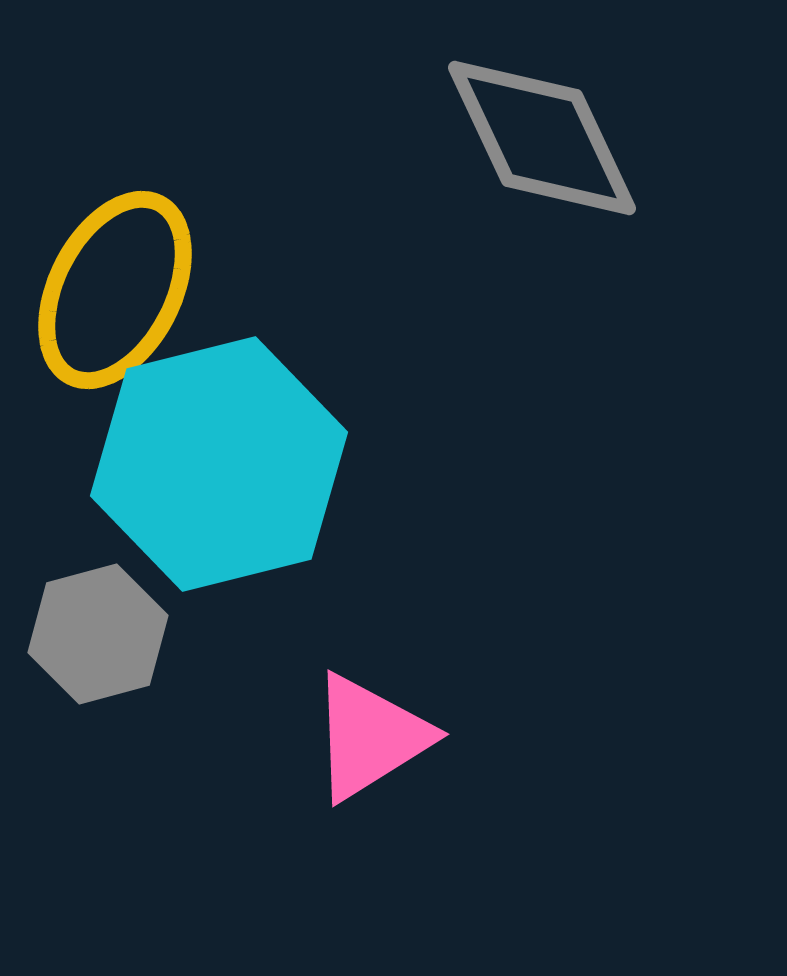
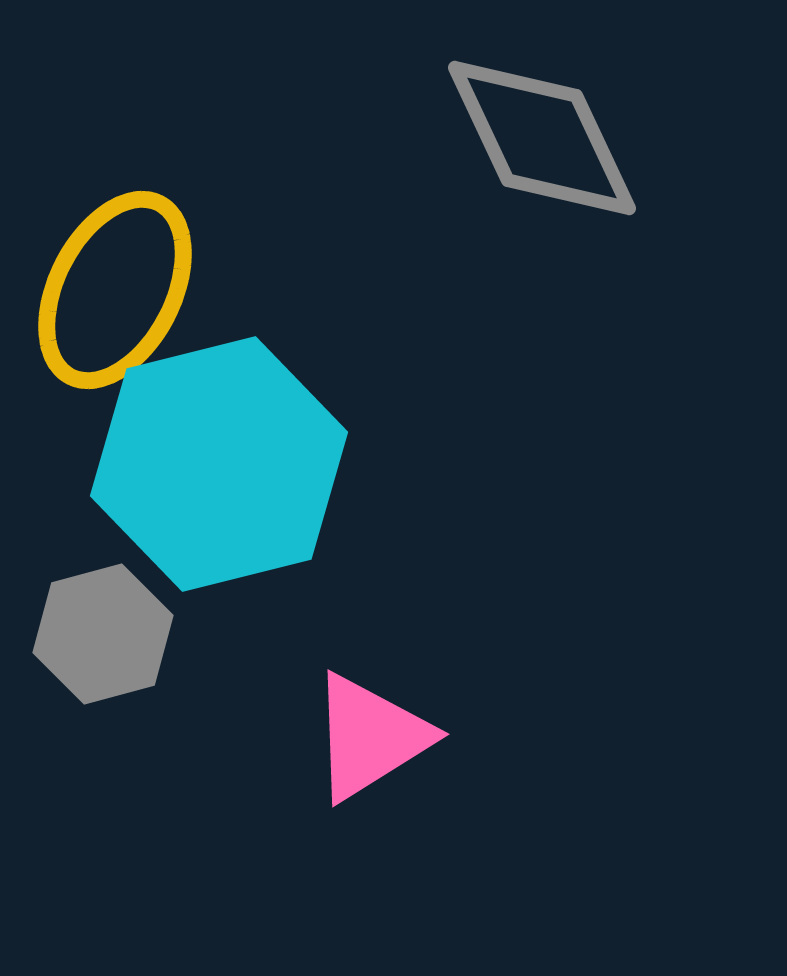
gray hexagon: moved 5 px right
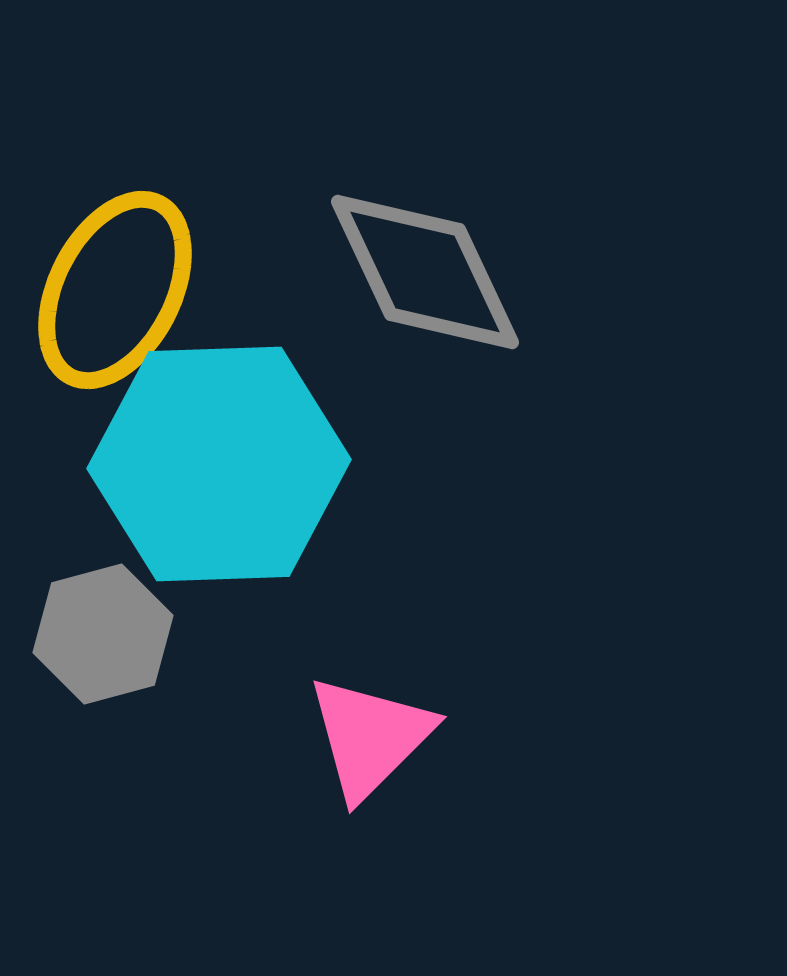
gray diamond: moved 117 px left, 134 px down
cyan hexagon: rotated 12 degrees clockwise
pink triangle: rotated 13 degrees counterclockwise
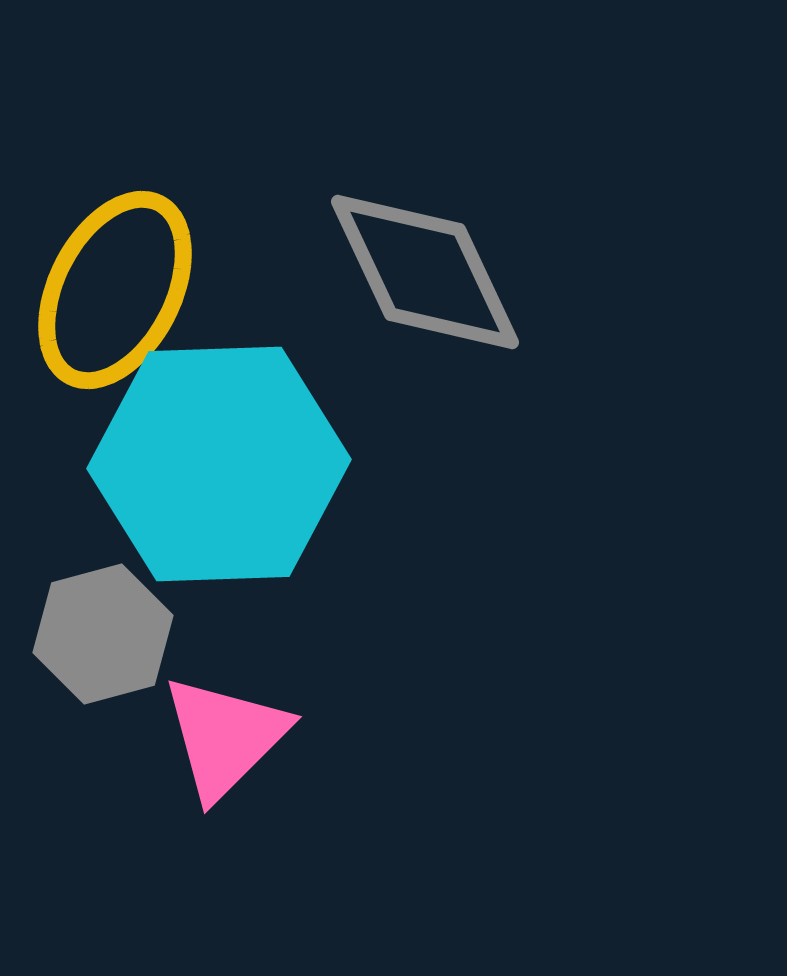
pink triangle: moved 145 px left
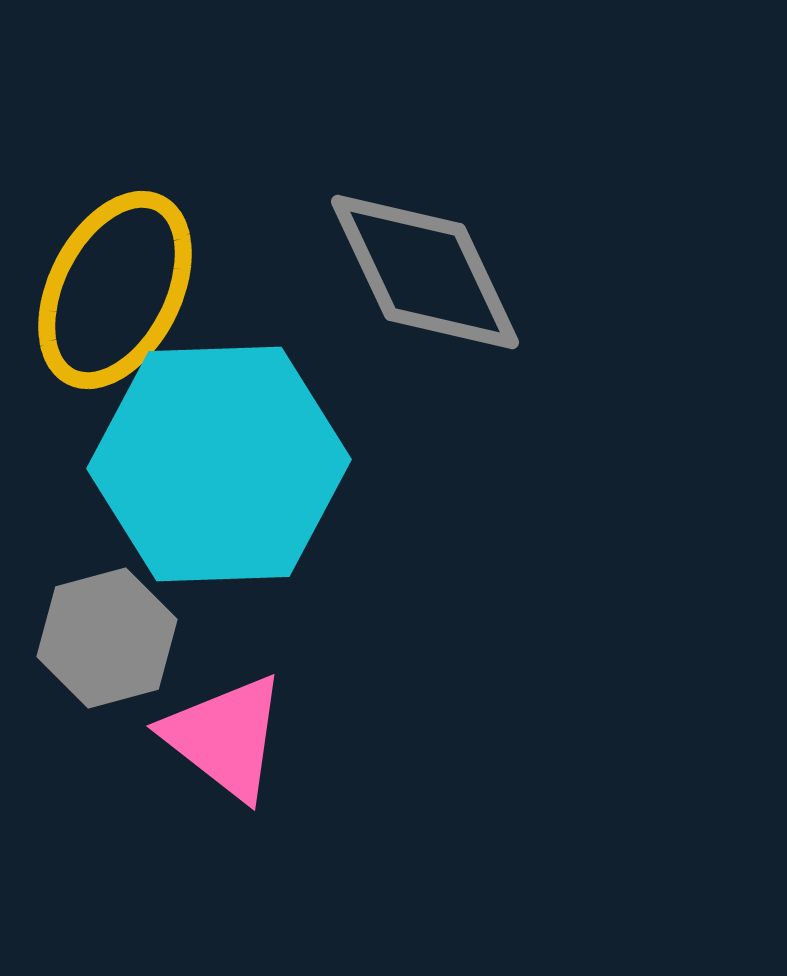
gray hexagon: moved 4 px right, 4 px down
pink triangle: rotated 37 degrees counterclockwise
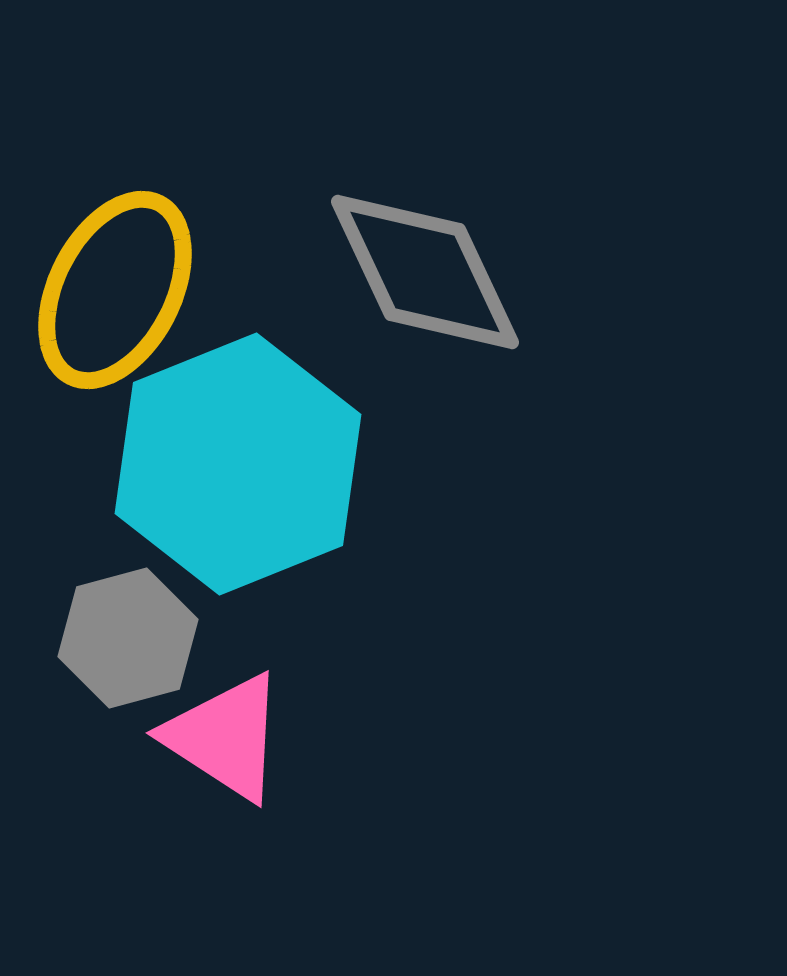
cyan hexagon: moved 19 px right; rotated 20 degrees counterclockwise
gray hexagon: moved 21 px right
pink triangle: rotated 5 degrees counterclockwise
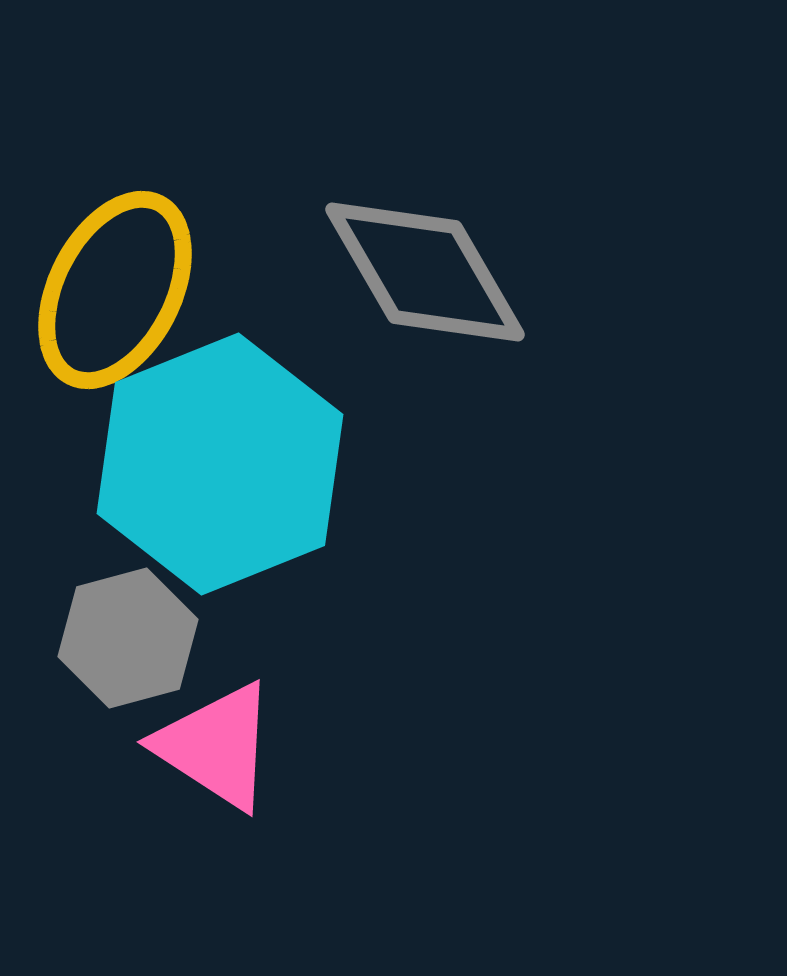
gray diamond: rotated 5 degrees counterclockwise
cyan hexagon: moved 18 px left
pink triangle: moved 9 px left, 9 px down
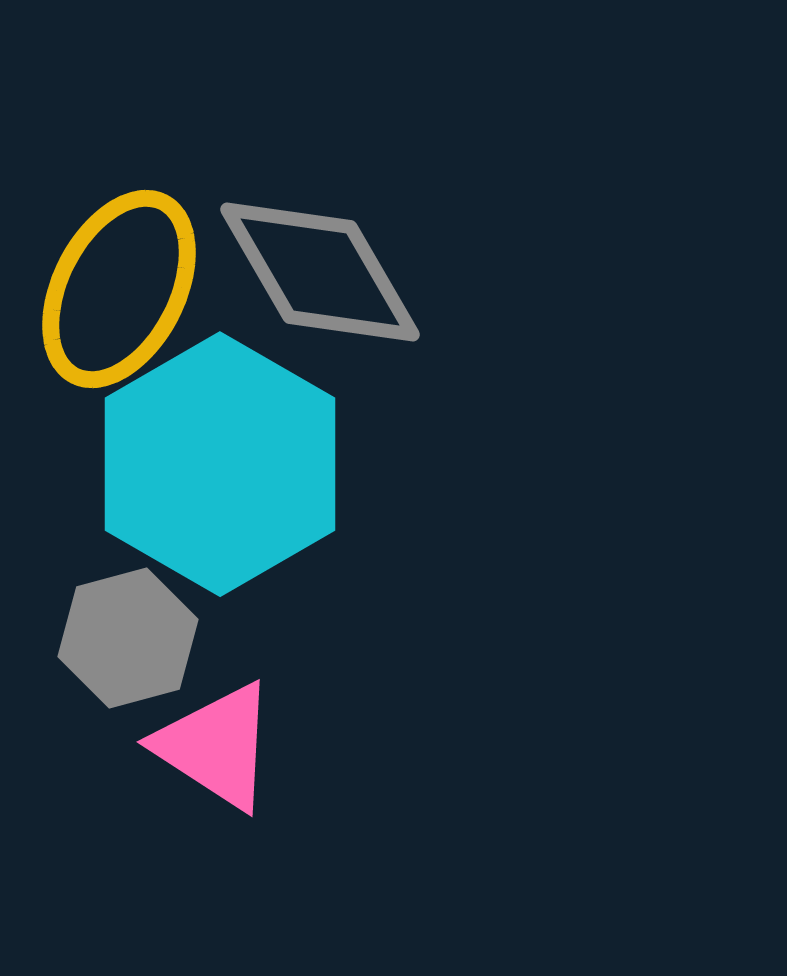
gray diamond: moved 105 px left
yellow ellipse: moved 4 px right, 1 px up
cyan hexagon: rotated 8 degrees counterclockwise
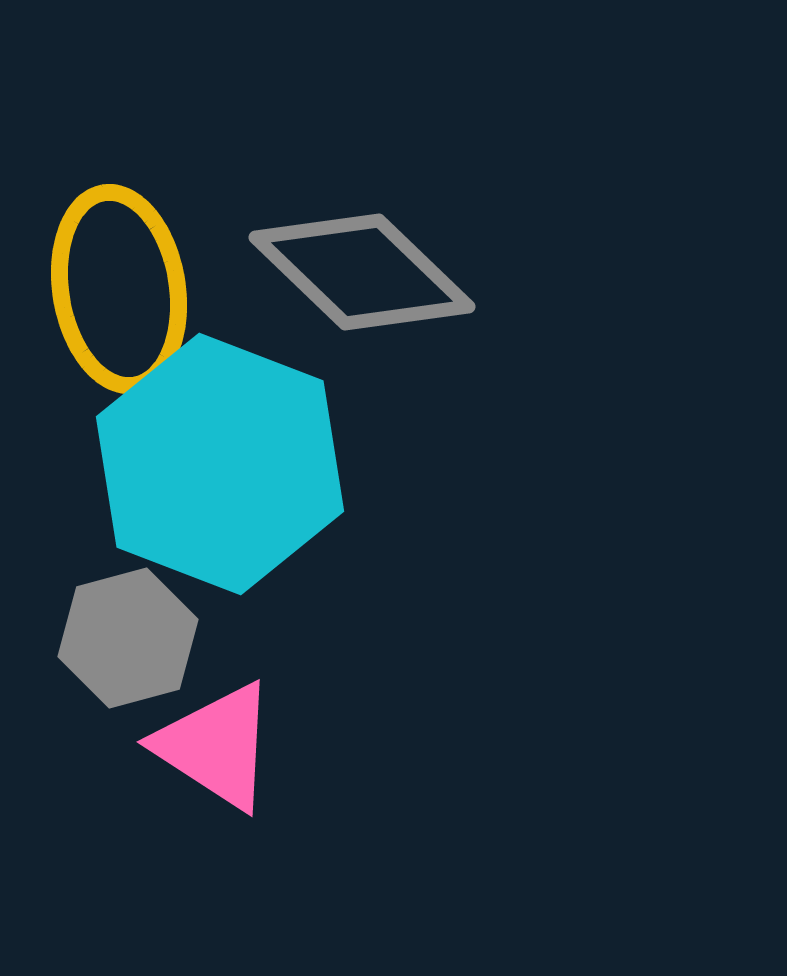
gray diamond: moved 42 px right; rotated 16 degrees counterclockwise
yellow ellipse: rotated 36 degrees counterclockwise
cyan hexagon: rotated 9 degrees counterclockwise
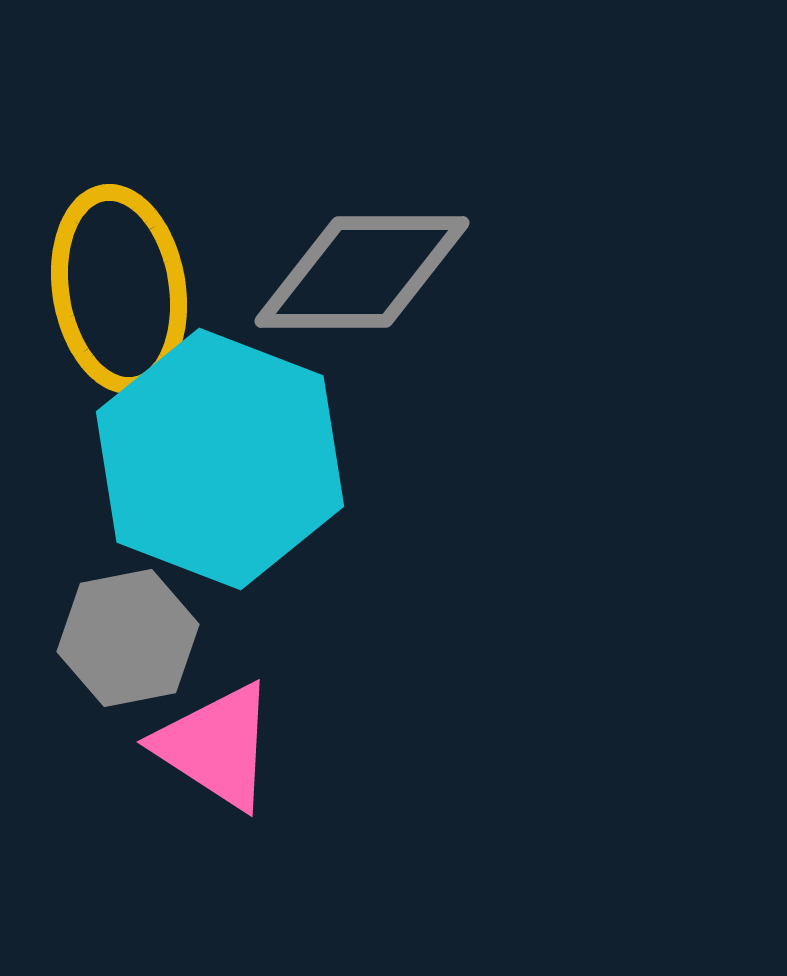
gray diamond: rotated 44 degrees counterclockwise
cyan hexagon: moved 5 px up
gray hexagon: rotated 4 degrees clockwise
